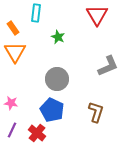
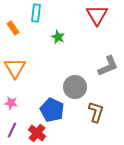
orange triangle: moved 16 px down
gray circle: moved 18 px right, 8 px down
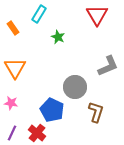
cyan rectangle: moved 3 px right, 1 px down; rotated 24 degrees clockwise
purple line: moved 3 px down
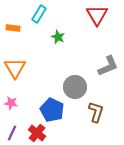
orange rectangle: rotated 48 degrees counterclockwise
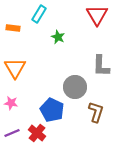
gray L-shape: moved 7 px left; rotated 115 degrees clockwise
purple line: rotated 42 degrees clockwise
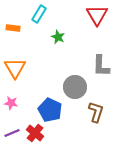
blue pentagon: moved 2 px left
red cross: moved 2 px left
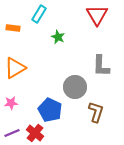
orange triangle: rotated 30 degrees clockwise
pink star: rotated 16 degrees counterclockwise
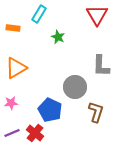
orange triangle: moved 1 px right
